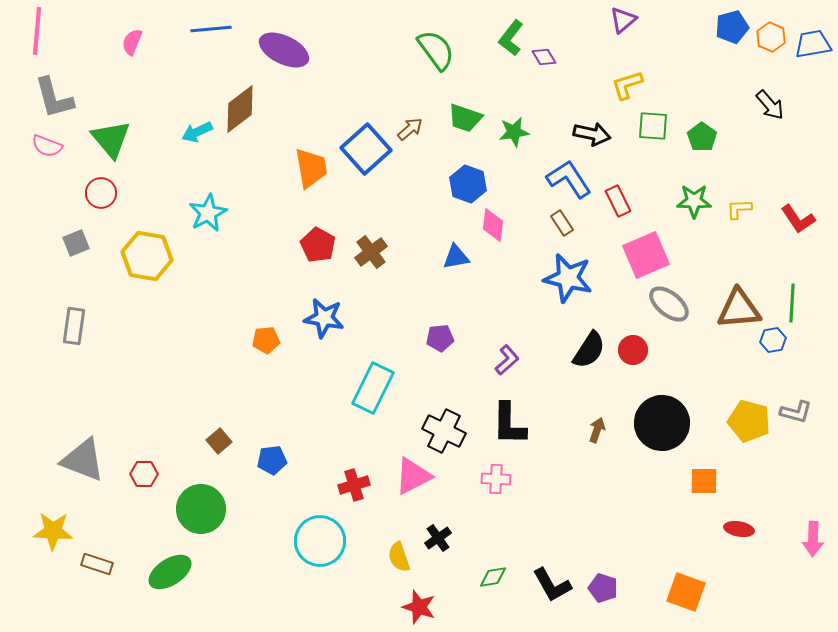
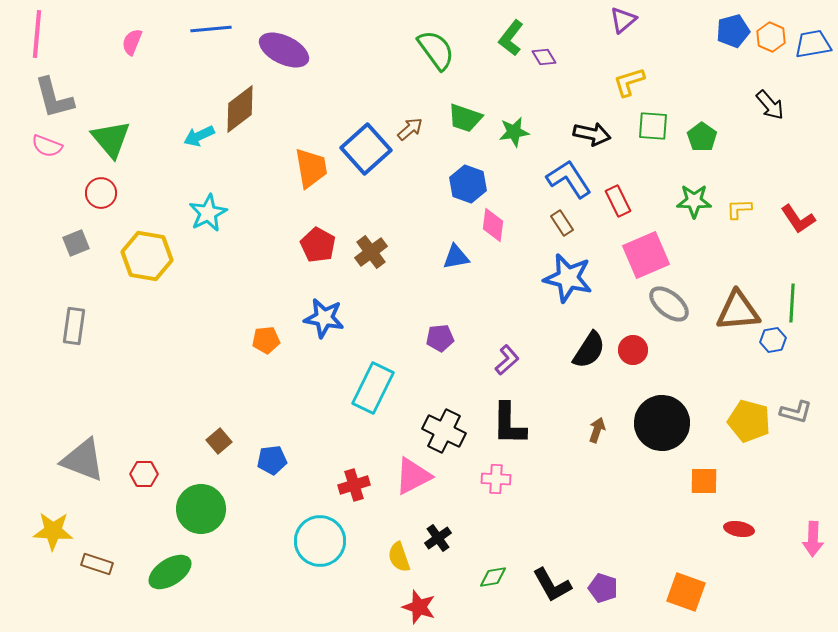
blue pentagon at (732, 27): moved 1 px right, 4 px down
pink line at (37, 31): moved 3 px down
yellow L-shape at (627, 85): moved 2 px right, 3 px up
cyan arrow at (197, 132): moved 2 px right, 4 px down
brown triangle at (739, 309): moved 1 px left, 2 px down
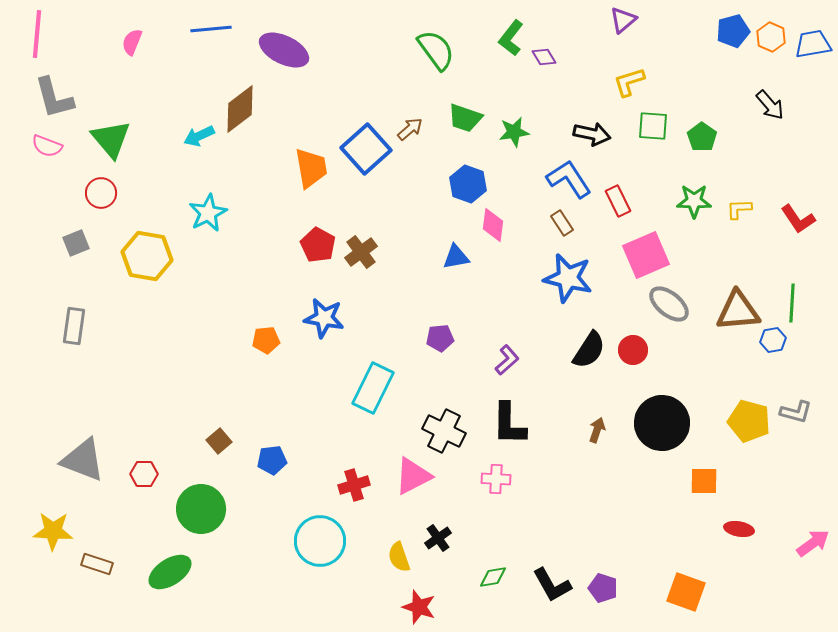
brown cross at (371, 252): moved 10 px left
pink arrow at (813, 539): moved 4 px down; rotated 128 degrees counterclockwise
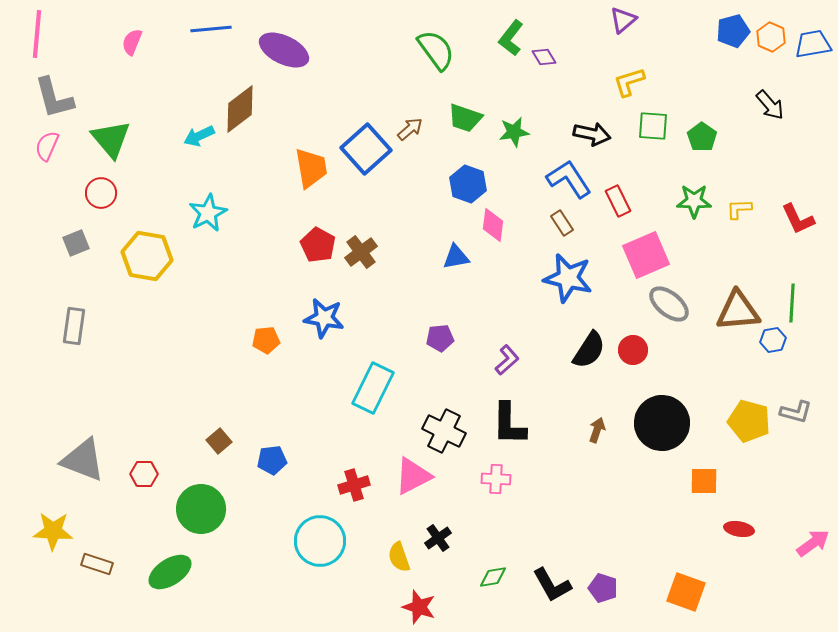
pink semicircle at (47, 146): rotated 92 degrees clockwise
red L-shape at (798, 219): rotated 9 degrees clockwise
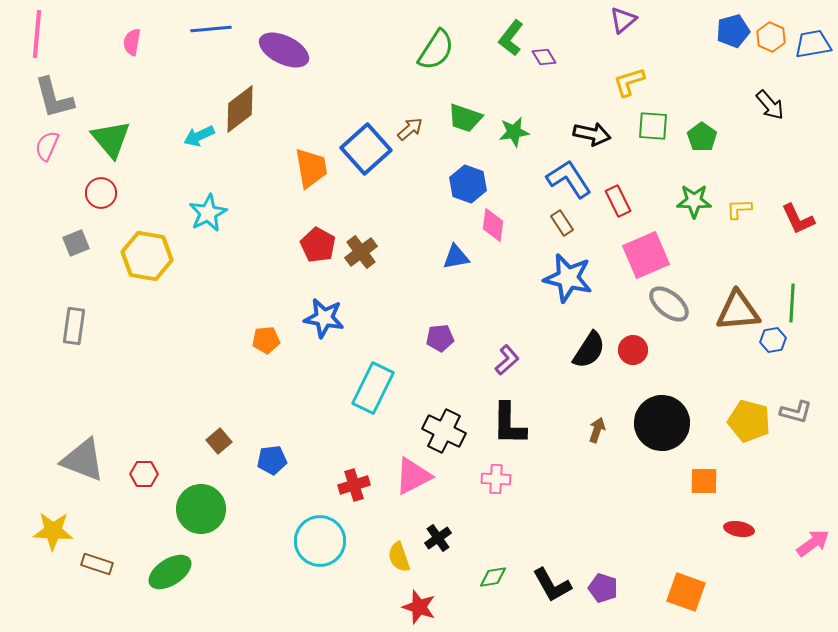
pink semicircle at (132, 42): rotated 12 degrees counterclockwise
green semicircle at (436, 50): rotated 69 degrees clockwise
